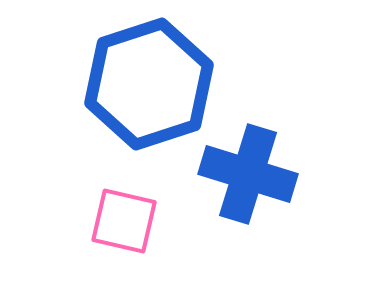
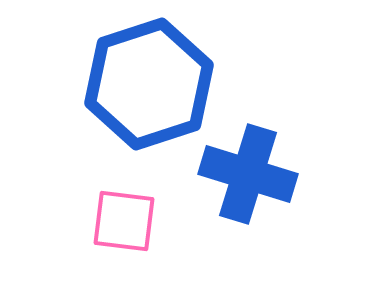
pink square: rotated 6 degrees counterclockwise
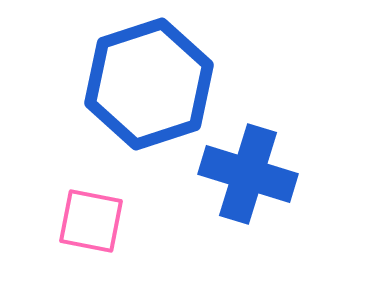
pink square: moved 33 px left; rotated 4 degrees clockwise
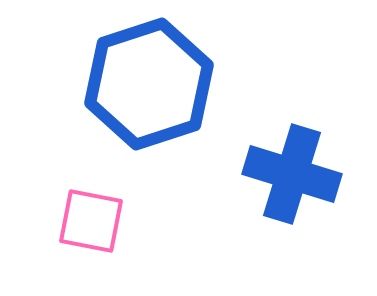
blue cross: moved 44 px right
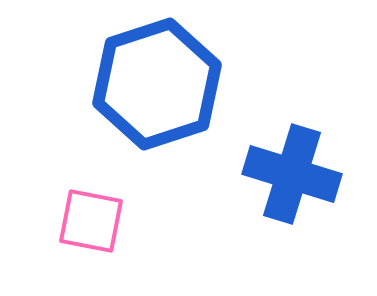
blue hexagon: moved 8 px right
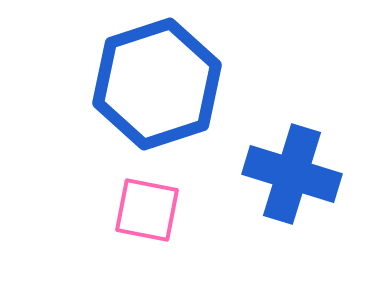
pink square: moved 56 px right, 11 px up
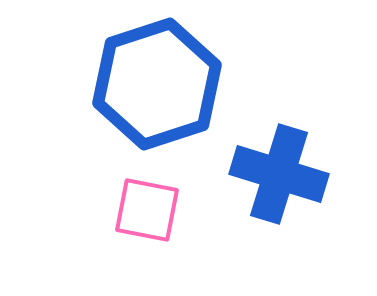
blue cross: moved 13 px left
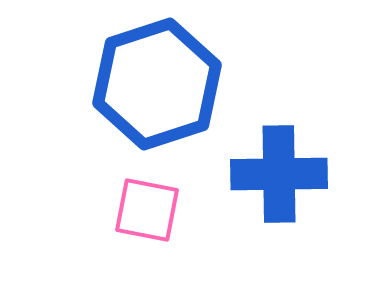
blue cross: rotated 18 degrees counterclockwise
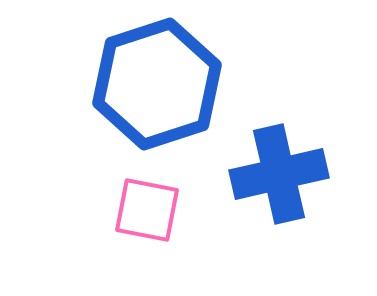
blue cross: rotated 12 degrees counterclockwise
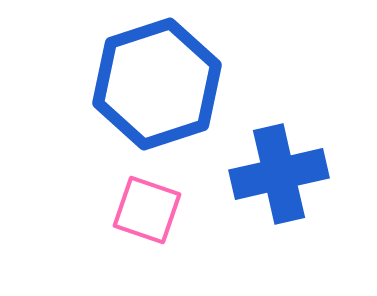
pink square: rotated 8 degrees clockwise
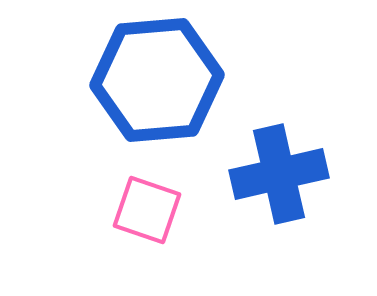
blue hexagon: moved 4 px up; rotated 13 degrees clockwise
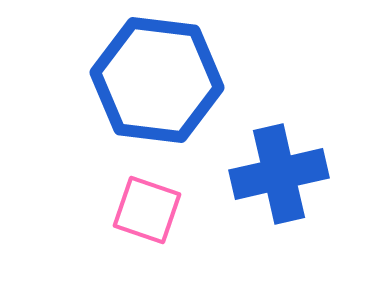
blue hexagon: rotated 12 degrees clockwise
